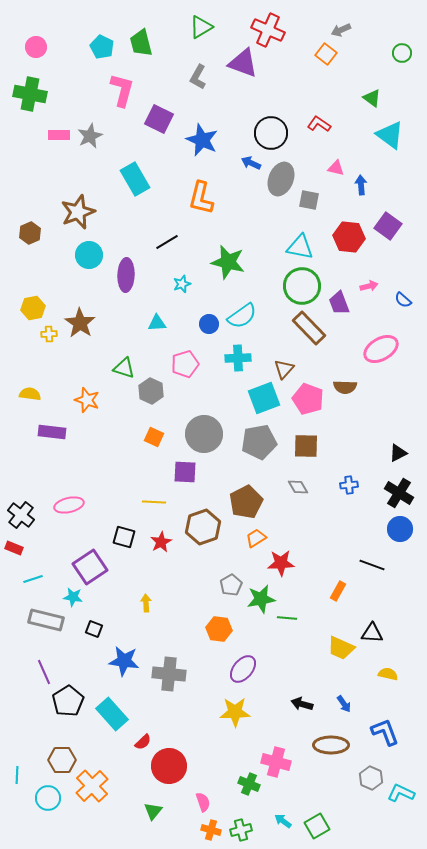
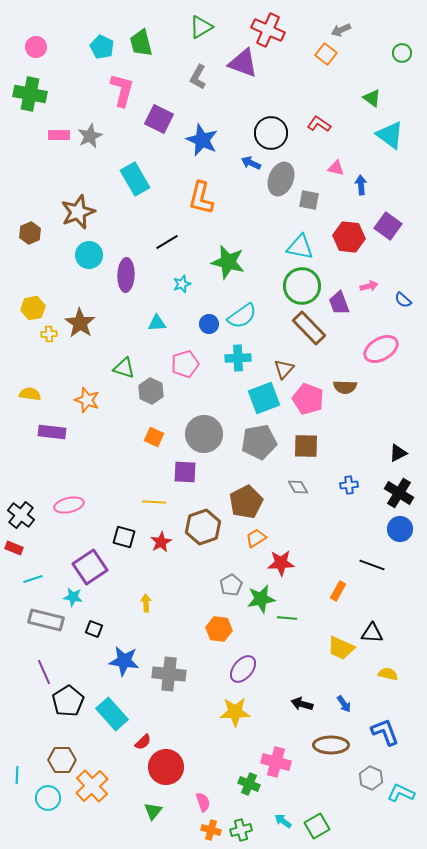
red circle at (169, 766): moved 3 px left, 1 px down
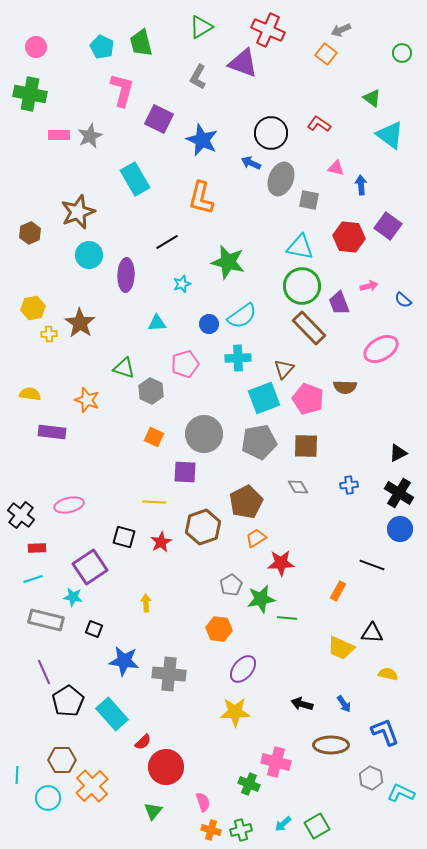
red rectangle at (14, 548): moved 23 px right; rotated 24 degrees counterclockwise
cyan arrow at (283, 821): moved 3 px down; rotated 78 degrees counterclockwise
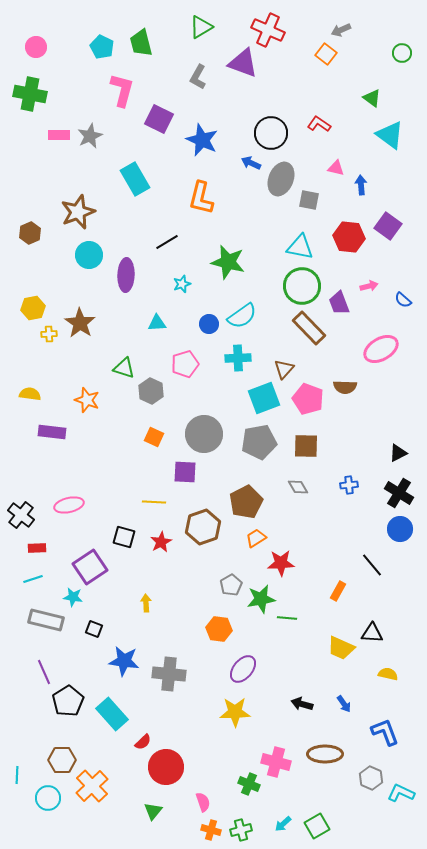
black line at (372, 565): rotated 30 degrees clockwise
brown ellipse at (331, 745): moved 6 px left, 9 px down
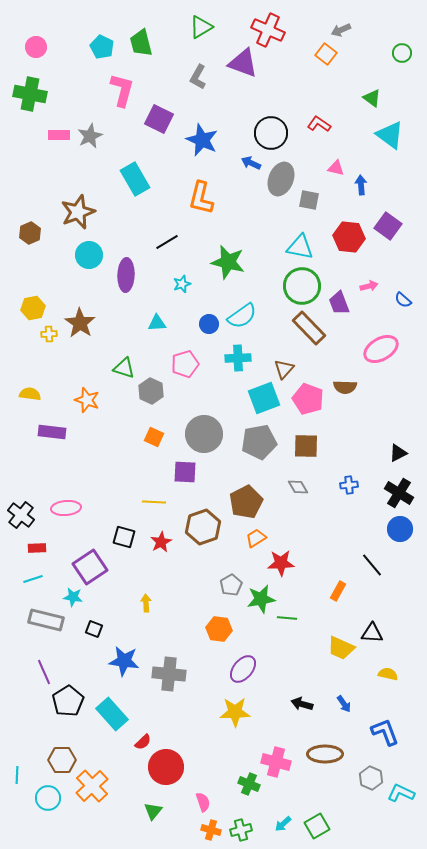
pink ellipse at (69, 505): moved 3 px left, 3 px down; rotated 8 degrees clockwise
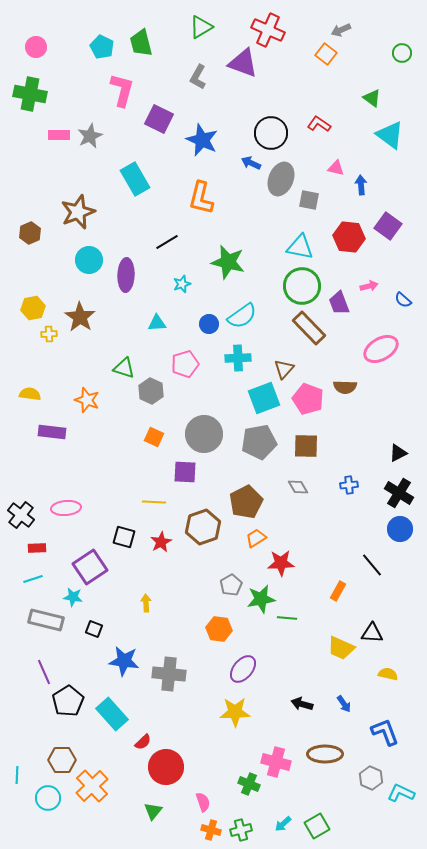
cyan circle at (89, 255): moved 5 px down
brown star at (80, 323): moved 6 px up
